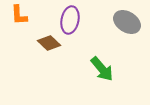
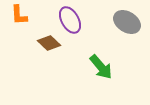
purple ellipse: rotated 40 degrees counterclockwise
green arrow: moved 1 px left, 2 px up
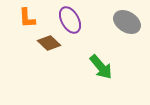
orange L-shape: moved 8 px right, 3 px down
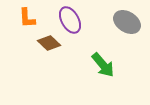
green arrow: moved 2 px right, 2 px up
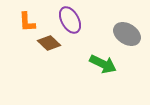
orange L-shape: moved 4 px down
gray ellipse: moved 12 px down
green arrow: moved 1 px up; rotated 24 degrees counterclockwise
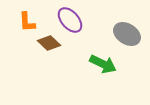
purple ellipse: rotated 12 degrees counterclockwise
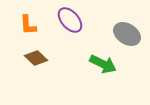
orange L-shape: moved 1 px right, 3 px down
brown diamond: moved 13 px left, 15 px down
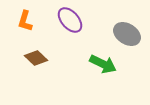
orange L-shape: moved 3 px left, 4 px up; rotated 20 degrees clockwise
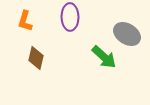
purple ellipse: moved 3 px up; rotated 40 degrees clockwise
brown diamond: rotated 60 degrees clockwise
green arrow: moved 1 px right, 7 px up; rotated 16 degrees clockwise
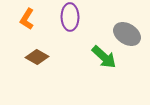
orange L-shape: moved 2 px right, 2 px up; rotated 15 degrees clockwise
brown diamond: moved 1 px right, 1 px up; rotated 75 degrees counterclockwise
